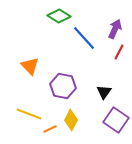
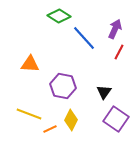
orange triangle: moved 2 px up; rotated 42 degrees counterclockwise
purple square: moved 1 px up
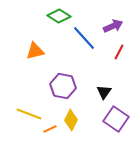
purple arrow: moved 2 px left, 3 px up; rotated 42 degrees clockwise
orange triangle: moved 5 px right, 13 px up; rotated 18 degrees counterclockwise
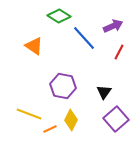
orange triangle: moved 1 px left, 5 px up; rotated 48 degrees clockwise
purple square: rotated 15 degrees clockwise
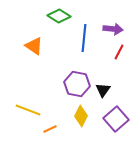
purple arrow: moved 3 px down; rotated 30 degrees clockwise
blue line: rotated 48 degrees clockwise
purple hexagon: moved 14 px right, 2 px up
black triangle: moved 1 px left, 2 px up
yellow line: moved 1 px left, 4 px up
yellow diamond: moved 10 px right, 4 px up
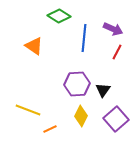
purple arrow: rotated 18 degrees clockwise
red line: moved 2 px left
purple hexagon: rotated 15 degrees counterclockwise
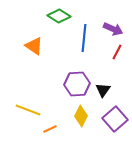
purple square: moved 1 px left
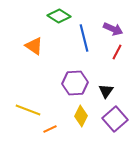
blue line: rotated 20 degrees counterclockwise
purple hexagon: moved 2 px left, 1 px up
black triangle: moved 3 px right, 1 px down
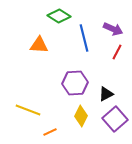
orange triangle: moved 5 px right, 1 px up; rotated 30 degrees counterclockwise
black triangle: moved 3 px down; rotated 28 degrees clockwise
orange line: moved 3 px down
